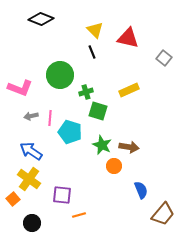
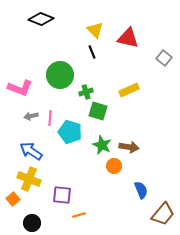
yellow cross: rotated 15 degrees counterclockwise
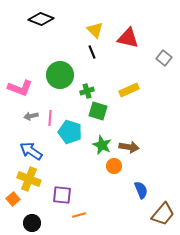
green cross: moved 1 px right, 1 px up
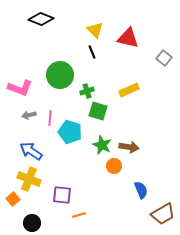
gray arrow: moved 2 px left, 1 px up
brown trapezoid: rotated 20 degrees clockwise
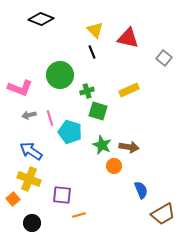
pink line: rotated 21 degrees counterclockwise
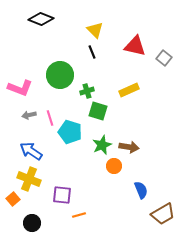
red triangle: moved 7 px right, 8 px down
green star: rotated 24 degrees clockwise
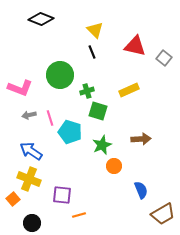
brown arrow: moved 12 px right, 8 px up; rotated 12 degrees counterclockwise
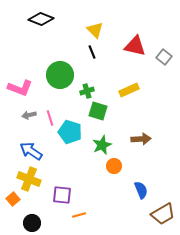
gray square: moved 1 px up
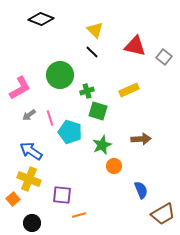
black line: rotated 24 degrees counterclockwise
pink L-shape: rotated 50 degrees counterclockwise
gray arrow: rotated 24 degrees counterclockwise
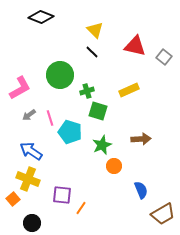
black diamond: moved 2 px up
yellow cross: moved 1 px left
orange line: moved 2 px right, 7 px up; rotated 40 degrees counterclockwise
